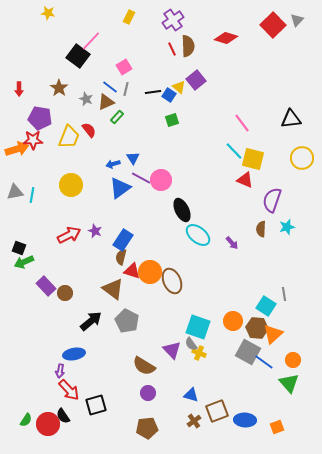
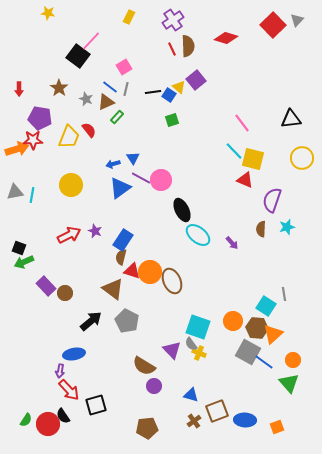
purple circle at (148, 393): moved 6 px right, 7 px up
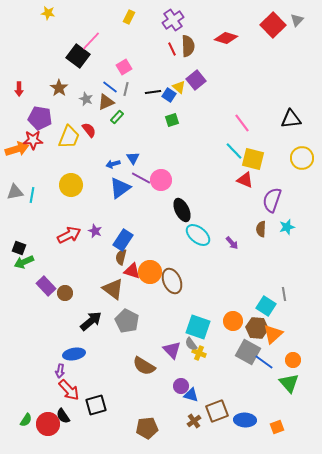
purple circle at (154, 386): moved 27 px right
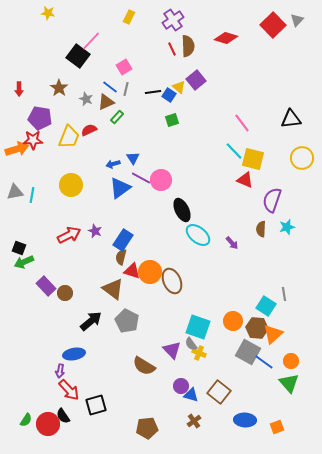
red semicircle at (89, 130): rotated 77 degrees counterclockwise
orange circle at (293, 360): moved 2 px left, 1 px down
brown square at (217, 411): moved 2 px right, 19 px up; rotated 30 degrees counterclockwise
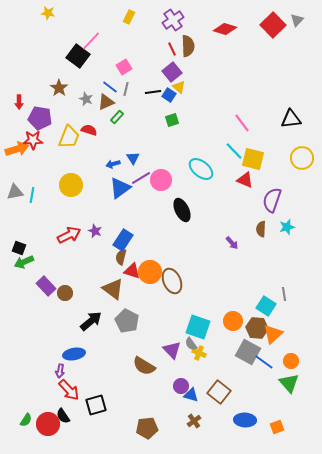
red diamond at (226, 38): moved 1 px left, 9 px up
purple square at (196, 80): moved 24 px left, 8 px up
red arrow at (19, 89): moved 13 px down
red semicircle at (89, 130): rotated 42 degrees clockwise
purple line at (141, 178): rotated 60 degrees counterclockwise
cyan ellipse at (198, 235): moved 3 px right, 66 px up
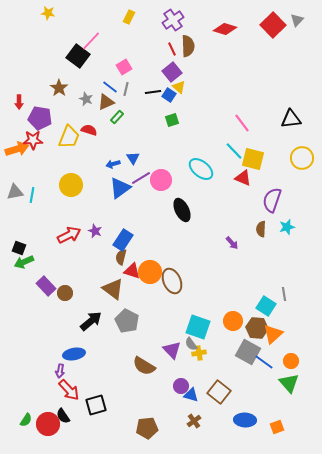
red triangle at (245, 180): moved 2 px left, 2 px up
yellow cross at (199, 353): rotated 32 degrees counterclockwise
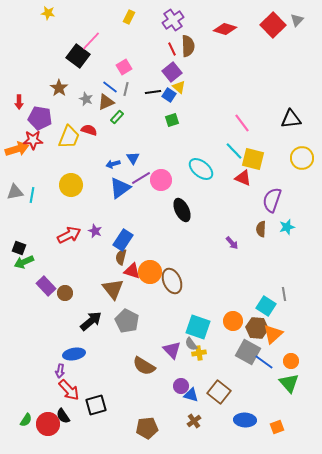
brown triangle at (113, 289): rotated 15 degrees clockwise
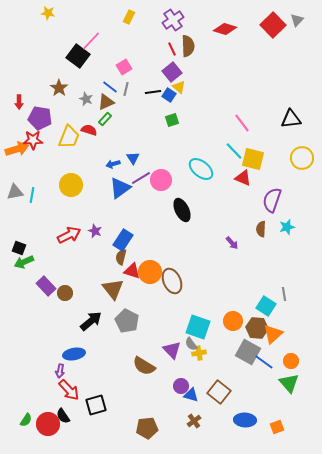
green rectangle at (117, 117): moved 12 px left, 2 px down
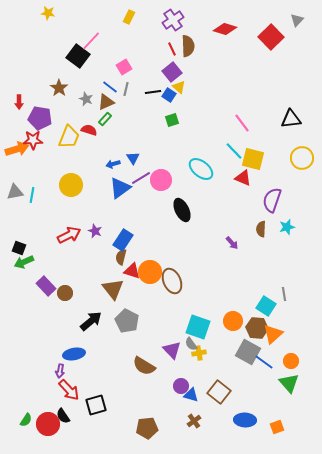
red square at (273, 25): moved 2 px left, 12 px down
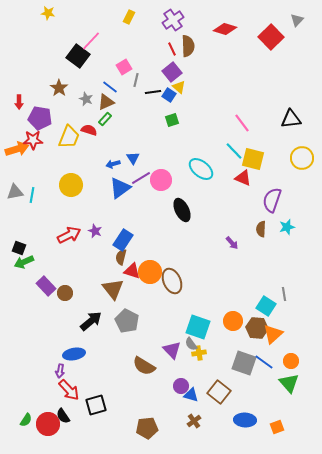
gray line at (126, 89): moved 10 px right, 9 px up
gray square at (248, 352): moved 4 px left, 11 px down; rotated 10 degrees counterclockwise
